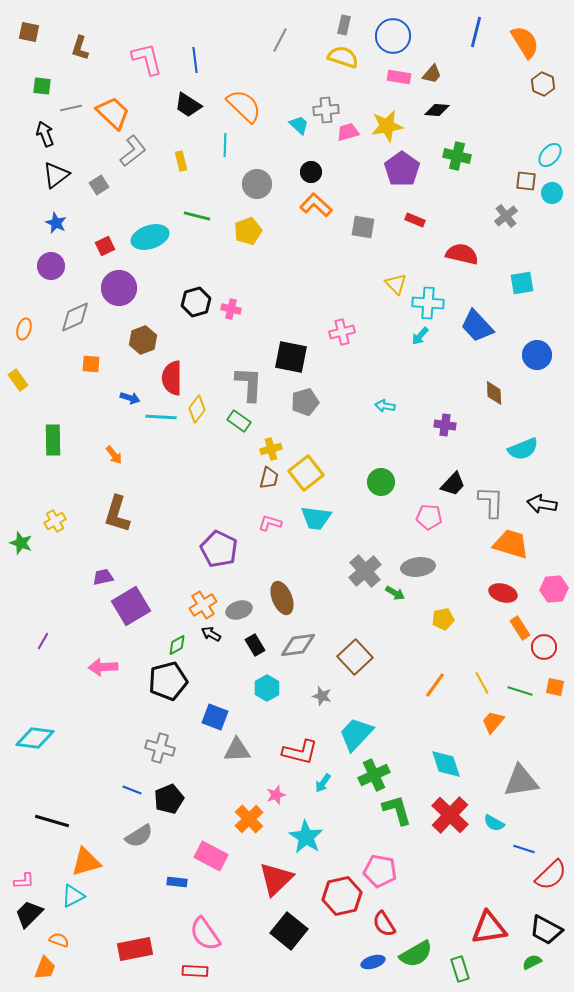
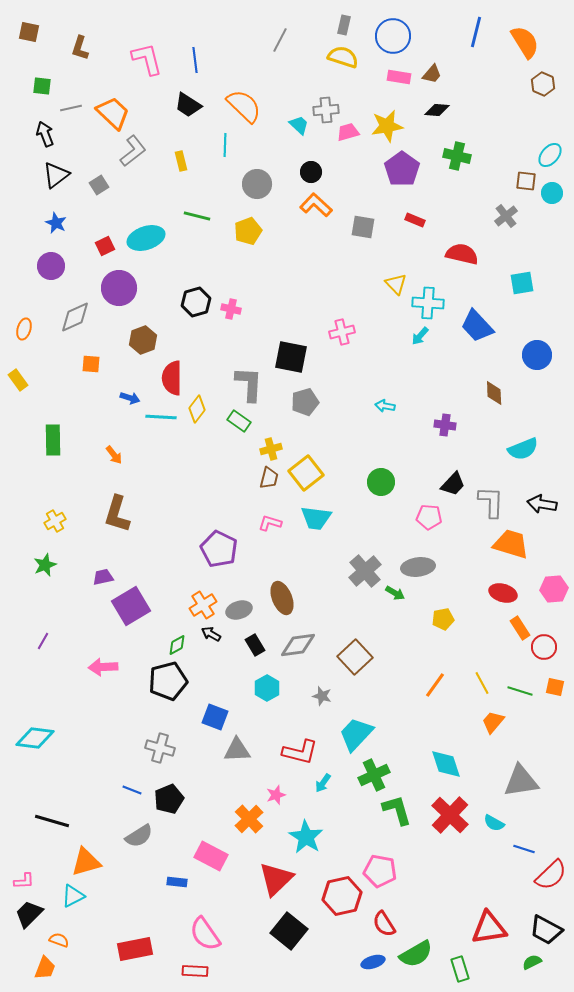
cyan ellipse at (150, 237): moved 4 px left, 1 px down
green star at (21, 543): moved 24 px right, 22 px down; rotated 30 degrees clockwise
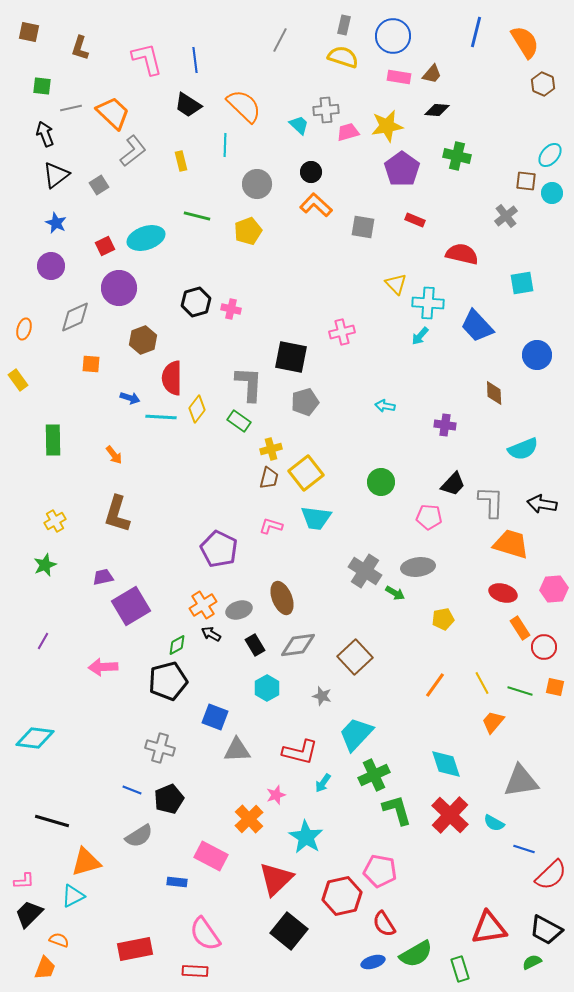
pink L-shape at (270, 523): moved 1 px right, 3 px down
gray cross at (365, 571): rotated 16 degrees counterclockwise
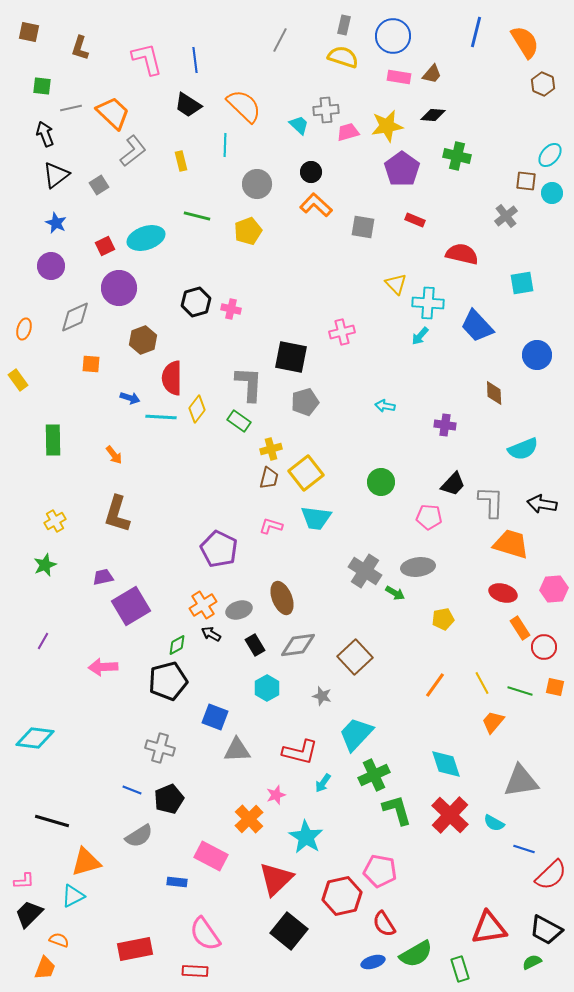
black diamond at (437, 110): moved 4 px left, 5 px down
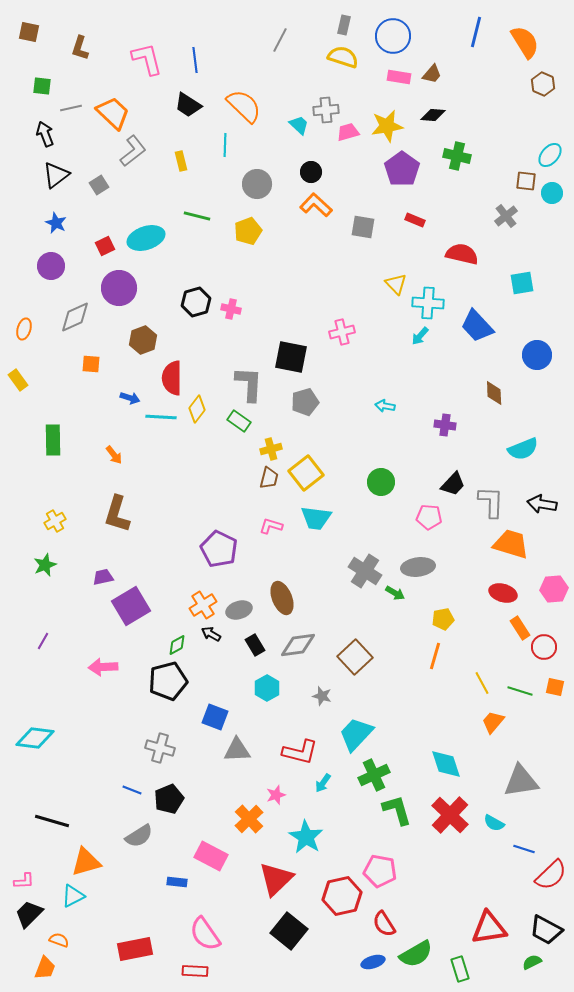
orange line at (435, 685): moved 29 px up; rotated 20 degrees counterclockwise
